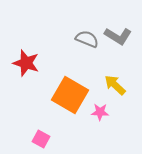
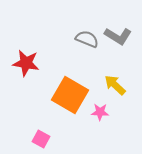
red star: rotated 8 degrees counterclockwise
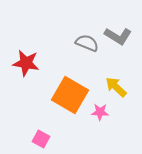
gray semicircle: moved 4 px down
yellow arrow: moved 1 px right, 2 px down
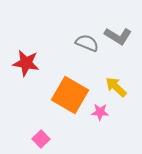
pink square: rotated 18 degrees clockwise
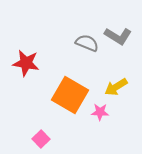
yellow arrow: rotated 75 degrees counterclockwise
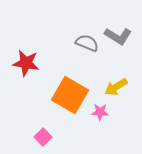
pink square: moved 2 px right, 2 px up
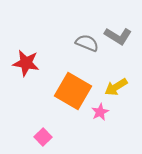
orange square: moved 3 px right, 4 px up
pink star: rotated 30 degrees counterclockwise
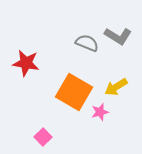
orange square: moved 1 px right, 1 px down
pink star: rotated 12 degrees clockwise
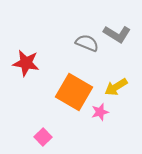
gray L-shape: moved 1 px left, 2 px up
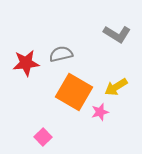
gray semicircle: moved 26 px left, 11 px down; rotated 35 degrees counterclockwise
red star: rotated 16 degrees counterclockwise
